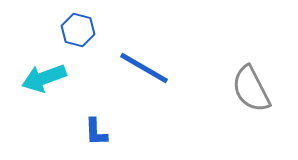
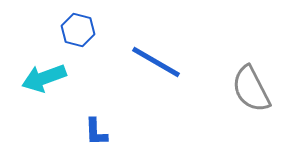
blue line: moved 12 px right, 6 px up
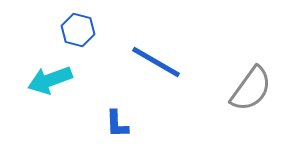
cyan arrow: moved 6 px right, 2 px down
gray semicircle: rotated 117 degrees counterclockwise
blue L-shape: moved 21 px right, 8 px up
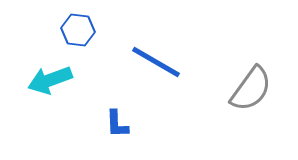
blue hexagon: rotated 8 degrees counterclockwise
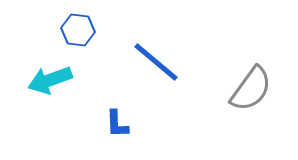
blue line: rotated 10 degrees clockwise
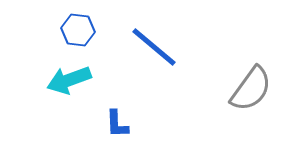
blue line: moved 2 px left, 15 px up
cyan arrow: moved 19 px right
